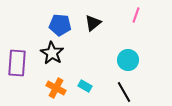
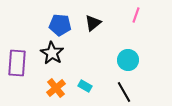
orange cross: rotated 24 degrees clockwise
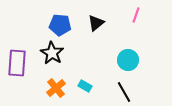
black triangle: moved 3 px right
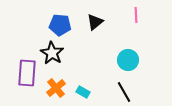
pink line: rotated 21 degrees counterclockwise
black triangle: moved 1 px left, 1 px up
purple rectangle: moved 10 px right, 10 px down
cyan rectangle: moved 2 px left, 6 px down
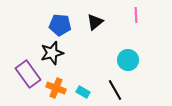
black star: rotated 25 degrees clockwise
purple rectangle: moved 1 px right, 1 px down; rotated 40 degrees counterclockwise
orange cross: rotated 30 degrees counterclockwise
black line: moved 9 px left, 2 px up
